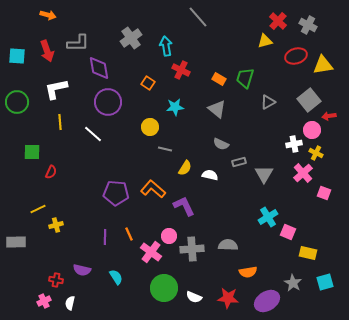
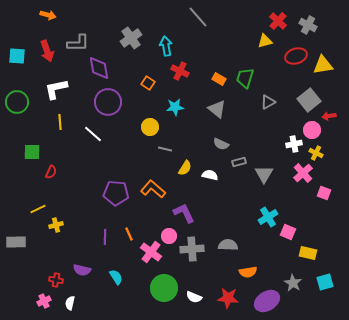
red cross at (181, 70): moved 1 px left, 1 px down
purple L-shape at (184, 206): moved 7 px down
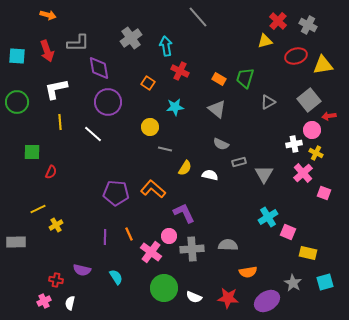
yellow cross at (56, 225): rotated 16 degrees counterclockwise
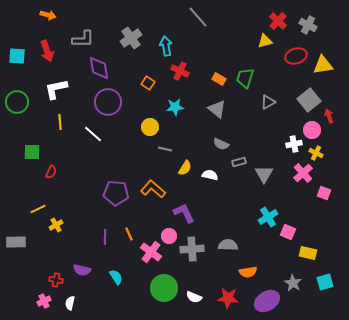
gray L-shape at (78, 43): moved 5 px right, 4 px up
red arrow at (329, 116): rotated 80 degrees clockwise
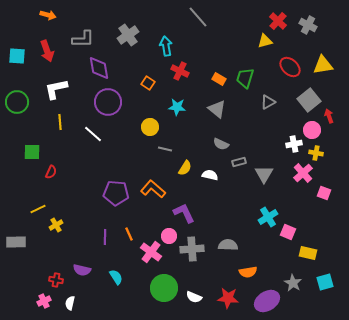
gray cross at (131, 38): moved 3 px left, 3 px up
red ellipse at (296, 56): moved 6 px left, 11 px down; rotated 60 degrees clockwise
cyan star at (175, 107): moved 2 px right; rotated 12 degrees clockwise
yellow cross at (316, 153): rotated 16 degrees counterclockwise
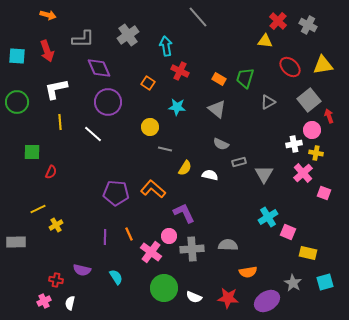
yellow triangle at (265, 41): rotated 21 degrees clockwise
purple diamond at (99, 68): rotated 15 degrees counterclockwise
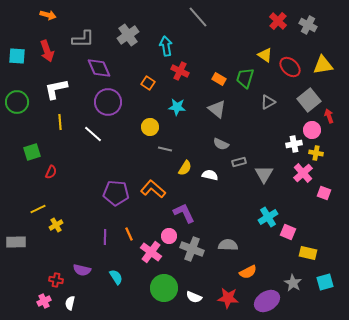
yellow triangle at (265, 41): moved 14 px down; rotated 28 degrees clockwise
green square at (32, 152): rotated 18 degrees counterclockwise
gray cross at (192, 249): rotated 25 degrees clockwise
orange semicircle at (248, 272): rotated 18 degrees counterclockwise
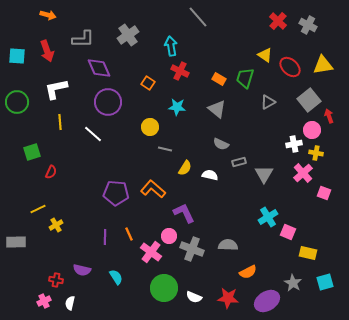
cyan arrow at (166, 46): moved 5 px right
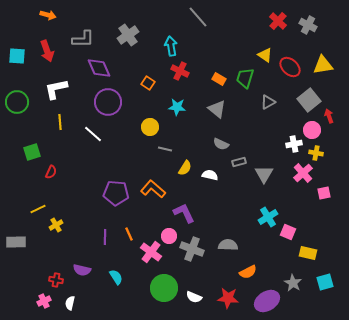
pink square at (324, 193): rotated 32 degrees counterclockwise
